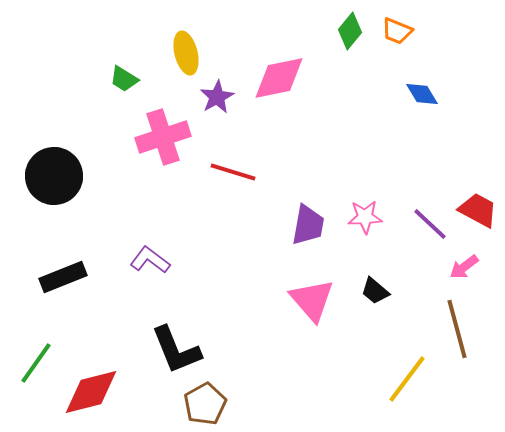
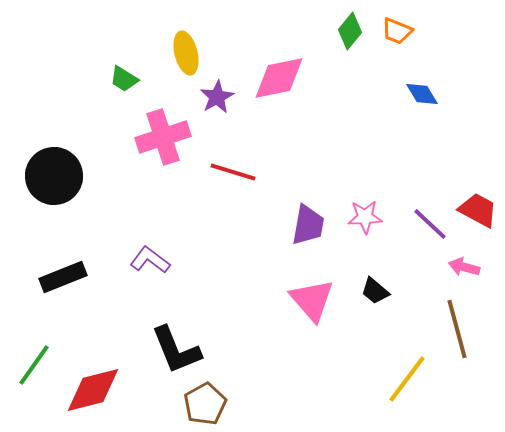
pink arrow: rotated 52 degrees clockwise
green line: moved 2 px left, 2 px down
red diamond: moved 2 px right, 2 px up
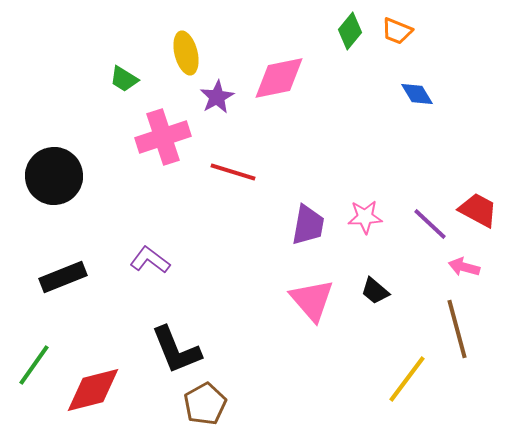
blue diamond: moved 5 px left
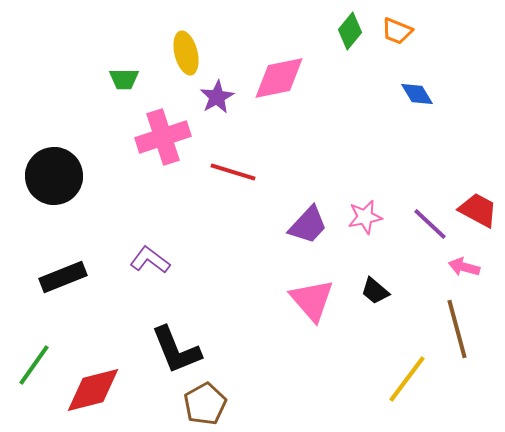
green trapezoid: rotated 32 degrees counterclockwise
pink star: rotated 8 degrees counterclockwise
purple trapezoid: rotated 33 degrees clockwise
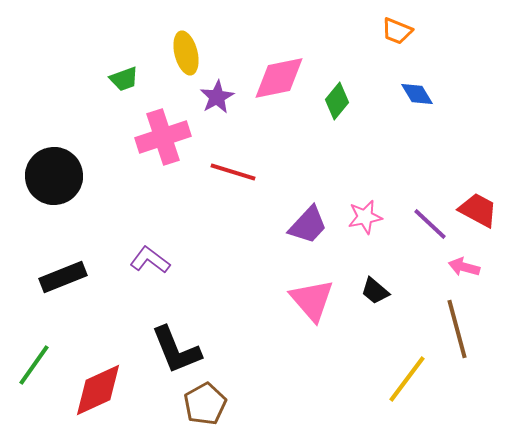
green diamond: moved 13 px left, 70 px down
green trapezoid: rotated 20 degrees counterclockwise
red diamond: moved 5 px right; rotated 10 degrees counterclockwise
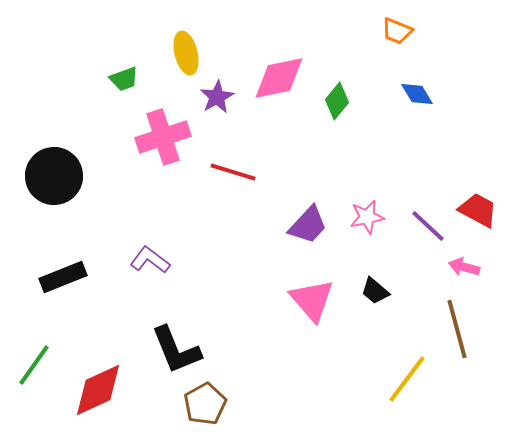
pink star: moved 2 px right
purple line: moved 2 px left, 2 px down
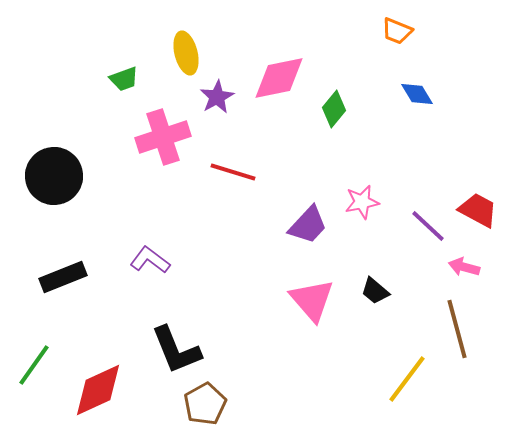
green diamond: moved 3 px left, 8 px down
pink star: moved 5 px left, 15 px up
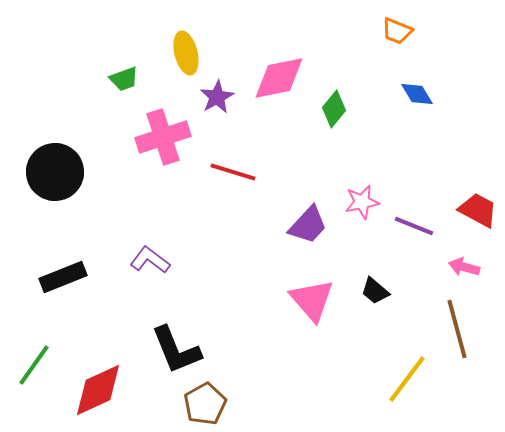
black circle: moved 1 px right, 4 px up
purple line: moved 14 px left; rotated 21 degrees counterclockwise
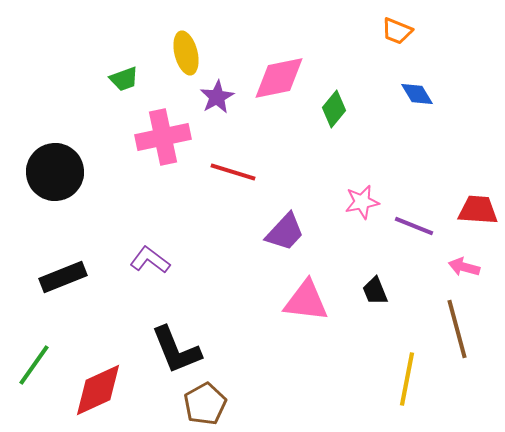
pink cross: rotated 6 degrees clockwise
red trapezoid: rotated 24 degrees counterclockwise
purple trapezoid: moved 23 px left, 7 px down
black trapezoid: rotated 28 degrees clockwise
pink triangle: moved 6 px left, 1 px down; rotated 42 degrees counterclockwise
yellow line: rotated 26 degrees counterclockwise
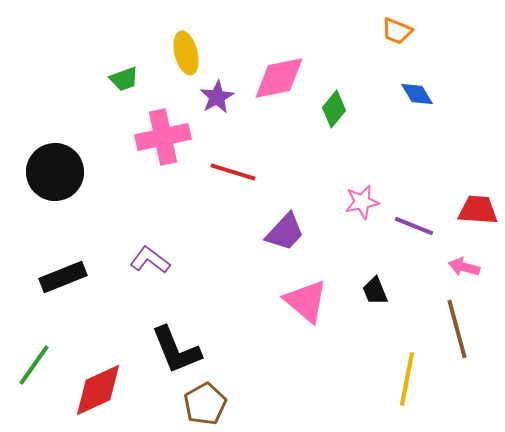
pink triangle: rotated 33 degrees clockwise
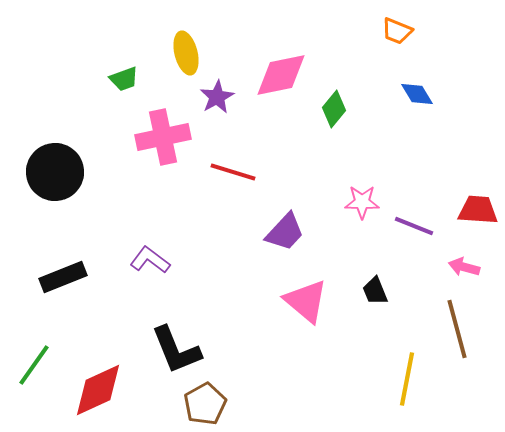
pink diamond: moved 2 px right, 3 px up
pink star: rotated 12 degrees clockwise
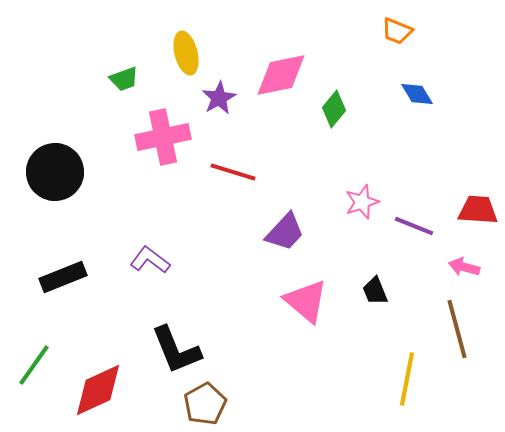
purple star: moved 2 px right, 1 px down
pink star: rotated 20 degrees counterclockwise
